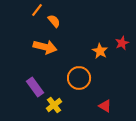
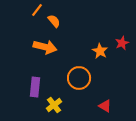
purple rectangle: rotated 42 degrees clockwise
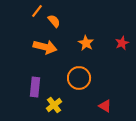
orange line: moved 1 px down
orange star: moved 14 px left, 8 px up
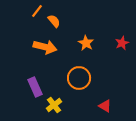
purple rectangle: rotated 30 degrees counterclockwise
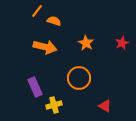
orange semicircle: rotated 32 degrees counterclockwise
yellow cross: rotated 21 degrees clockwise
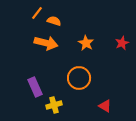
orange line: moved 2 px down
orange arrow: moved 1 px right, 4 px up
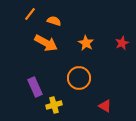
orange line: moved 7 px left, 1 px down
orange arrow: rotated 15 degrees clockwise
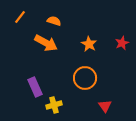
orange line: moved 10 px left, 3 px down
orange star: moved 3 px right, 1 px down
orange circle: moved 6 px right
red triangle: rotated 24 degrees clockwise
